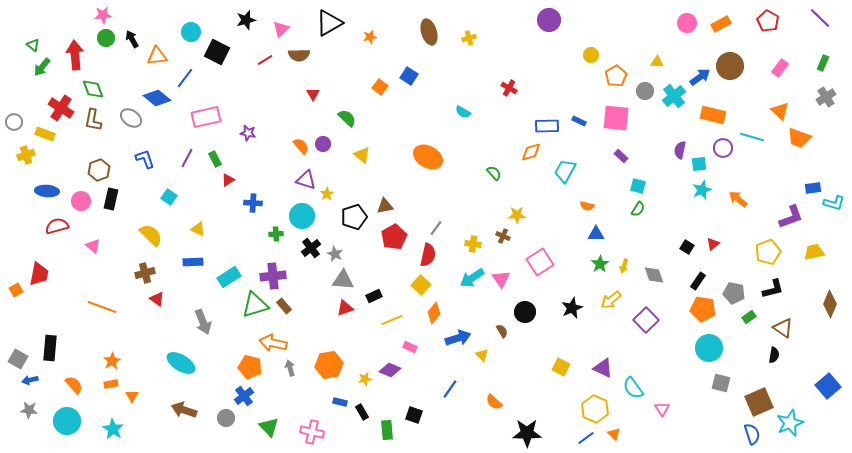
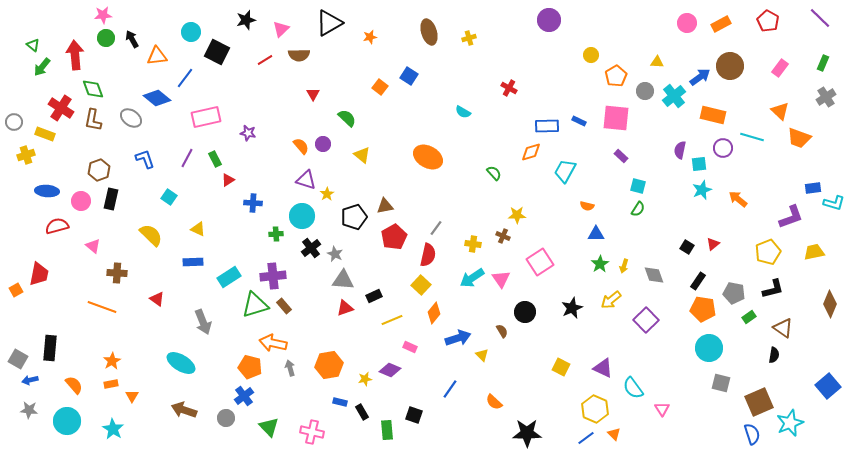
brown cross at (145, 273): moved 28 px left; rotated 18 degrees clockwise
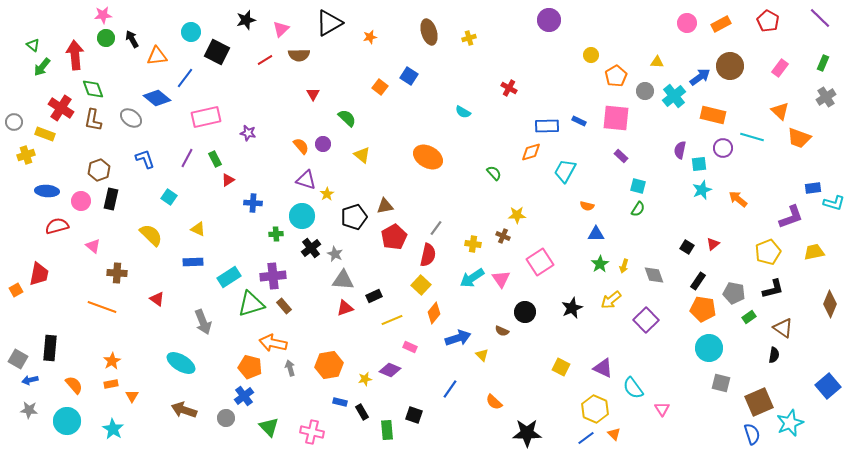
green triangle at (255, 305): moved 4 px left, 1 px up
brown semicircle at (502, 331): rotated 144 degrees clockwise
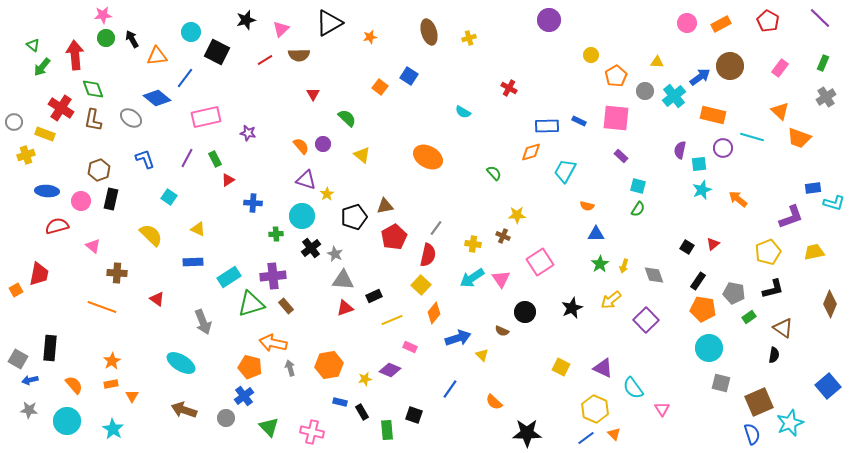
brown rectangle at (284, 306): moved 2 px right
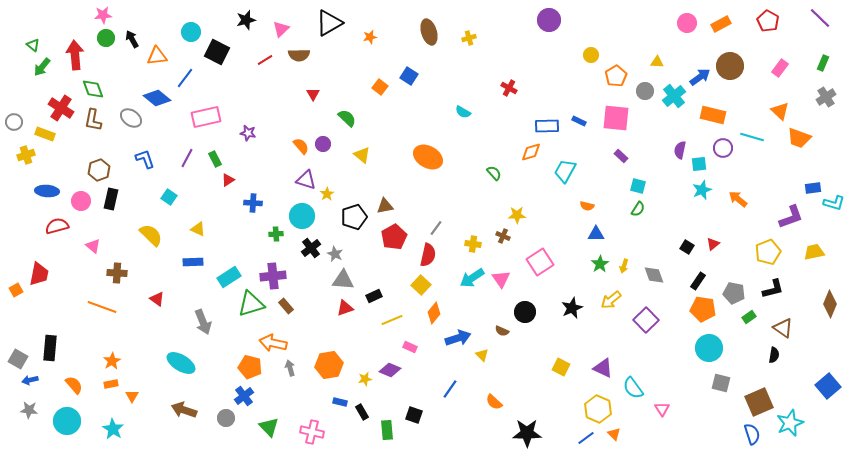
yellow hexagon at (595, 409): moved 3 px right
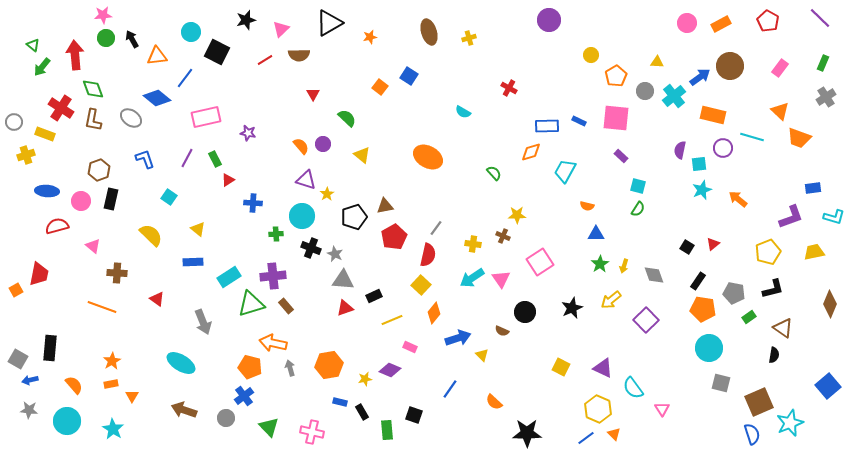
cyan L-shape at (834, 203): moved 14 px down
yellow triangle at (198, 229): rotated 14 degrees clockwise
black cross at (311, 248): rotated 30 degrees counterclockwise
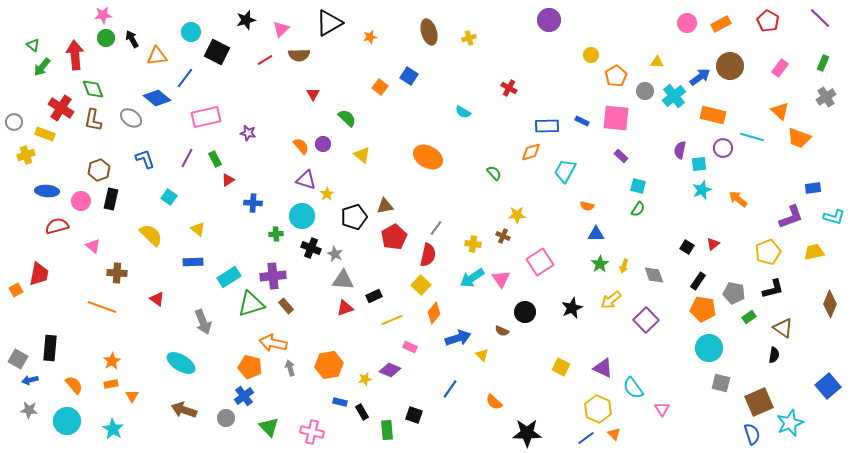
blue rectangle at (579, 121): moved 3 px right
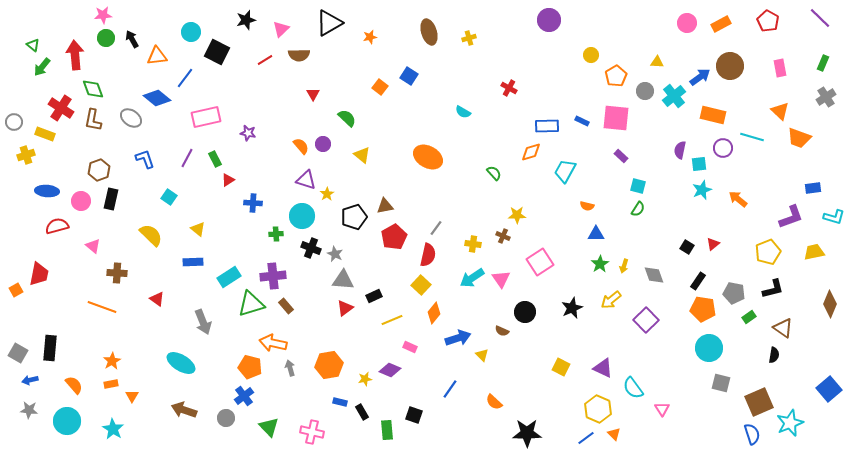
pink rectangle at (780, 68): rotated 48 degrees counterclockwise
red triangle at (345, 308): rotated 18 degrees counterclockwise
gray square at (18, 359): moved 6 px up
blue square at (828, 386): moved 1 px right, 3 px down
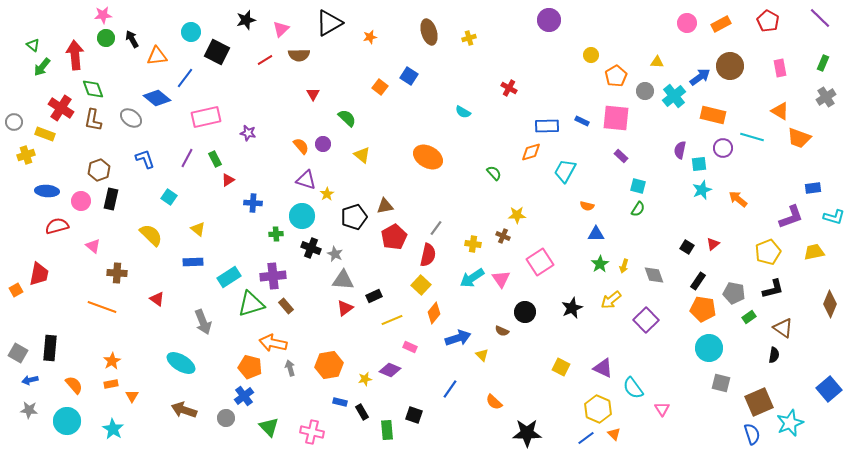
orange triangle at (780, 111): rotated 12 degrees counterclockwise
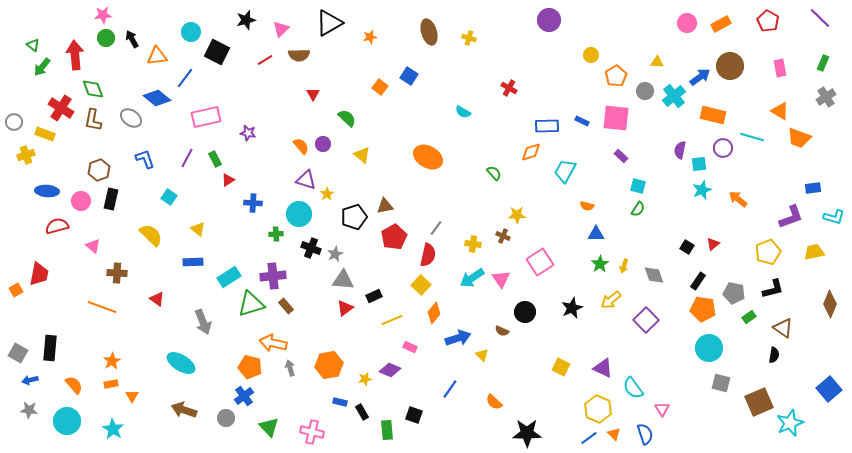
yellow cross at (469, 38): rotated 32 degrees clockwise
cyan circle at (302, 216): moved 3 px left, 2 px up
gray star at (335, 254): rotated 21 degrees clockwise
blue semicircle at (752, 434): moved 107 px left
blue line at (586, 438): moved 3 px right
